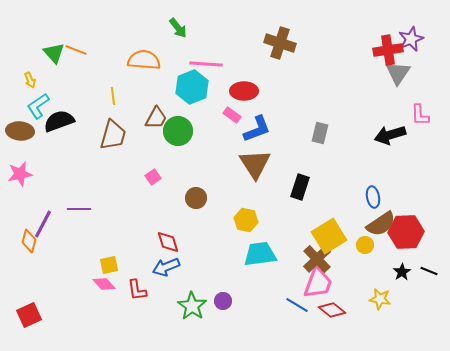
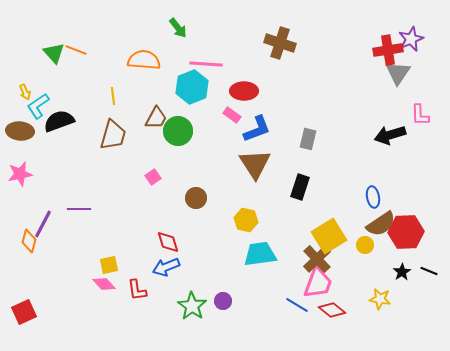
yellow arrow at (30, 80): moved 5 px left, 12 px down
gray rectangle at (320, 133): moved 12 px left, 6 px down
red square at (29, 315): moved 5 px left, 3 px up
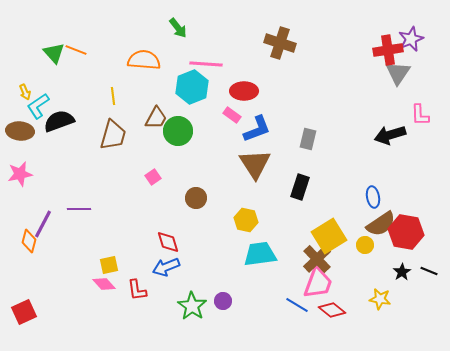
red hexagon at (406, 232): rotated 12 degrees clockwise
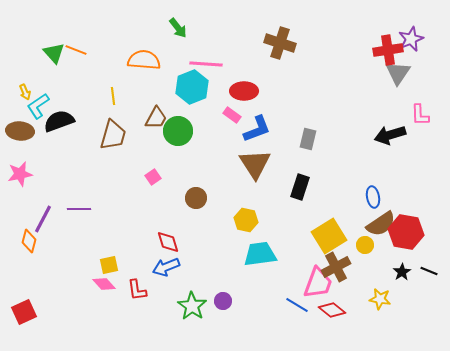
purple line at (43, 224): moved 5 px up
brown cross at (317, 259): moved 19 px right, 8 px down; rotated 16 degrees clockwise
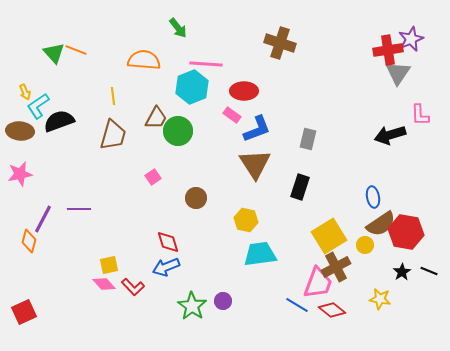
red L-shape at (137, 290): moved 4 px left, 3 px up; rotated 35 degrees counterclockwise
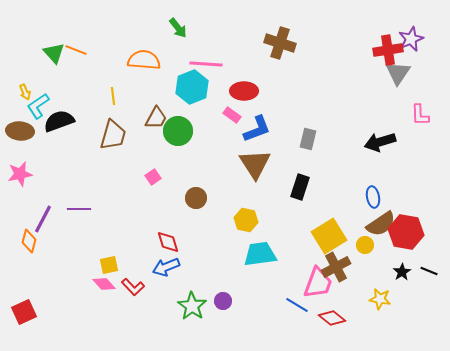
black arrow at (390, 135): moved 10 px left, 7 px down
red diamond at (332, 310): moved 8 px down
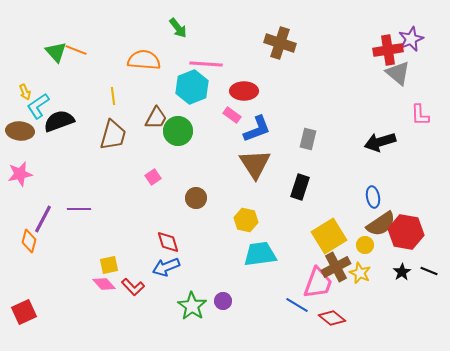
green triangle at (54, 53): moved 2 px right, 1 px up
gray triangle at (398, 73): rotated 24 degrees counterclockwise
yellow star at (380, 299): moved 20 px left, 26 px up; rotated 15 degrees clockwise
